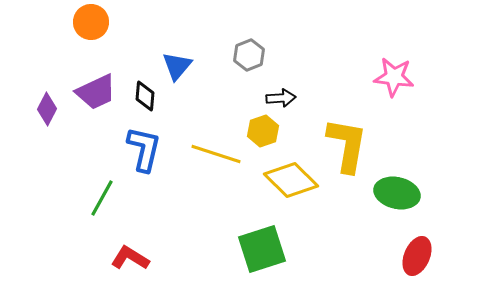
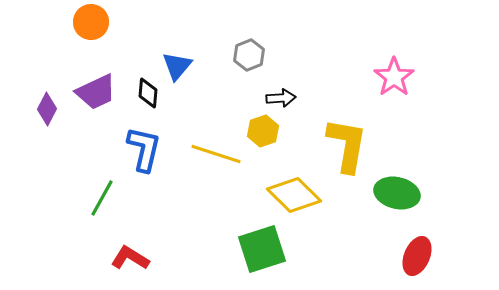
pink star: rotated 30 degrees clockwise
black diamond: moved 3 px right, 3 px up
yellow diamond: moved 3 px right, 15 px down
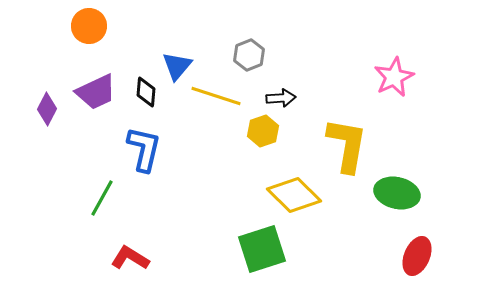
orange circle: moved 2 px left, 4 px down
pink star: rotated 9 degrees clockwise
black diamond: moved 2 px left, 1 px up
yellow line: moved 58 px up
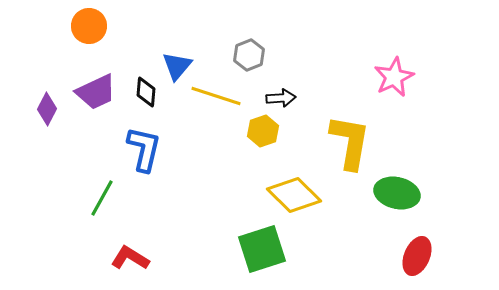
yellow L-shape: moved 3 px right, 3 px up
